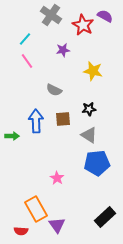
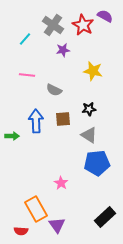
gray cross: moved 2 px right, 10 px down
pink line: moved 14 px down; rotated 49 degrees counterclockwise
pink star: moved 4 px right, 5 px down
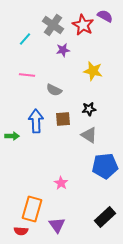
blue pentagon: moved 8 px right, 3 px down
orange rectangle: moved 4 px left; rotated 45 degrees clockwise
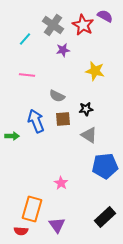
yellow star: moved 2 px right
gray semicircle: moved 3 px right, 6 px down
black star: moved 3 px left
blue arrow: rotated 20 degrees counterclockwise
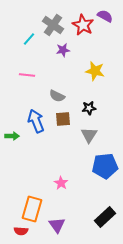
cyan line: moved 4 px right
black star: moved 3 px right, 1 px up
gray triangle: rotated 30 degrees clockwise
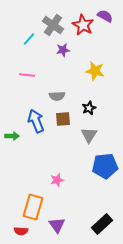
gray semicircle: rotated 28 degrees counterclockwise
black star: rotated 16 degrees counterclockwise
pink star: moved 4 px left, 3 px up; rotated 24 degrees clockwise
orange rectangle: moved 1 px right, 2 px up
black rectangle: moved 3 px left, 7 px down
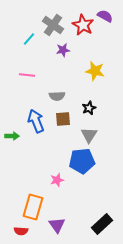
blue pentagon: moved 23 px left, 5 px up
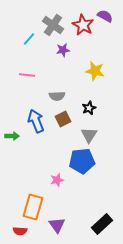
brown square: rotated 21 degrees counterclockwise
red semicircle: moved 1 px left
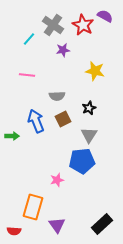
red semicircle: moved 6 px left
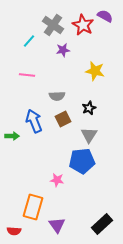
cyan line: moved 2 px down
blue arrow: moved 2 px left
pink star: rotated 24 degrees clockwise
